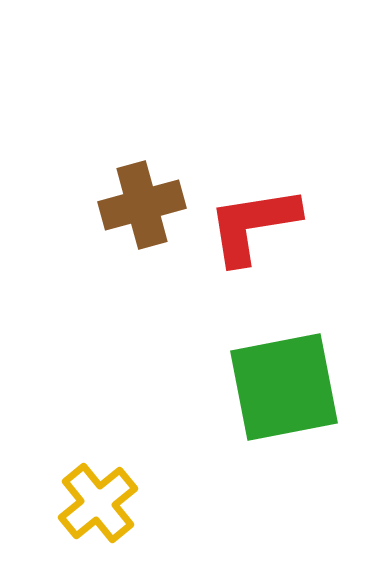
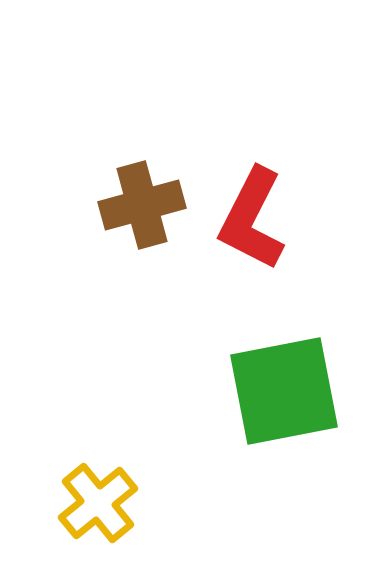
red L-shape: moved 1 px left, 6 px up; rotated 54 degrees counterclockwise
green square: moved 4 px down
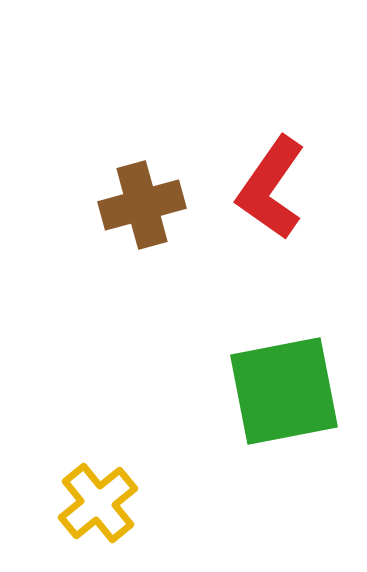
red L-shape: moved 19 px right, 31 px up; rotated 8 degrees clockwise
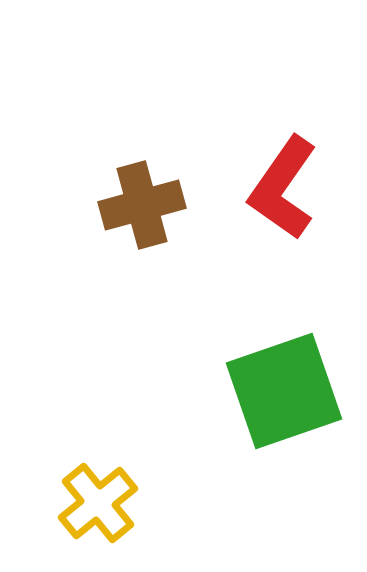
red L-shape: moved 12 px right
green square: rotated 8 degrees counterclockwise
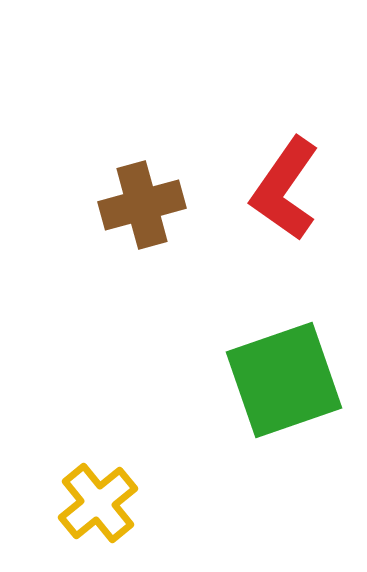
red L-shape: moved 2 px right, 1 px down
green square: moved 11 px up
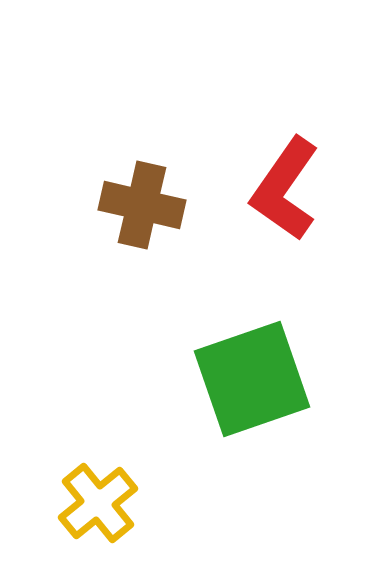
brown cross: rotated 28 degrees clockwise
green square: moved 32 px left, 1 px up
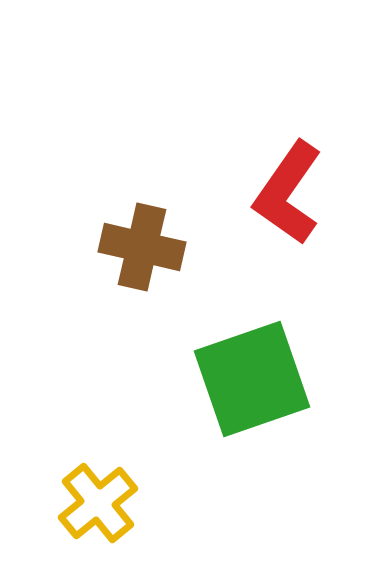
red L-shape: moved 3 px right, 4 px down
brown cross: moved 42 px down
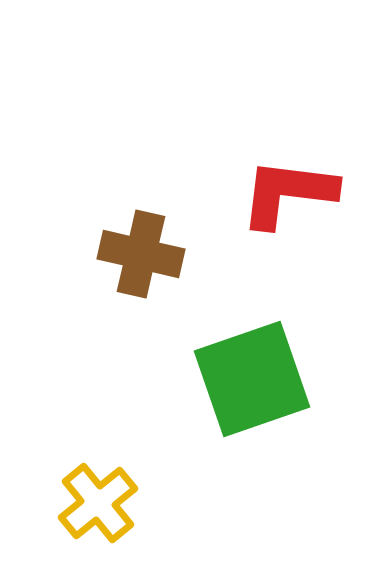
red L-shape: rotated 62 degrees clockwise
brown cross: moved 1 px left, 7 px down
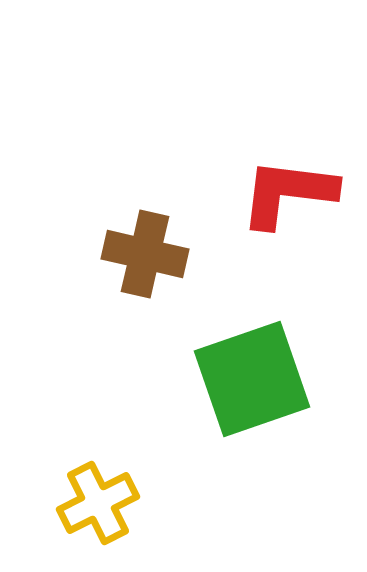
brown cross: moved 4 px right
yellow cross: rotated 12 degrees clockwise
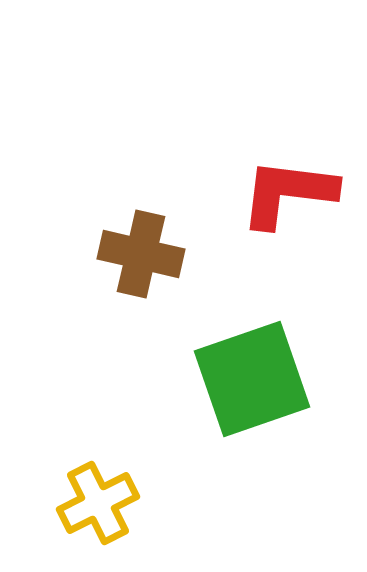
brown cross: moved 4 px left
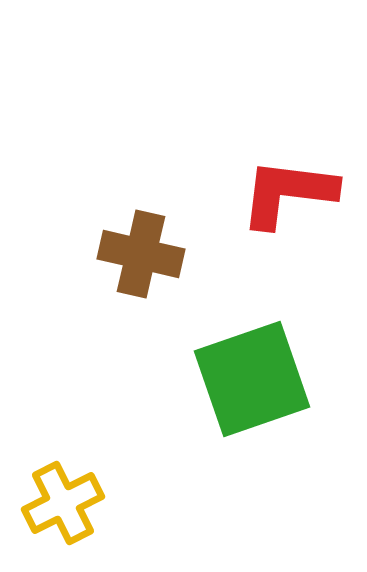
yellow cross: moved 35 px left
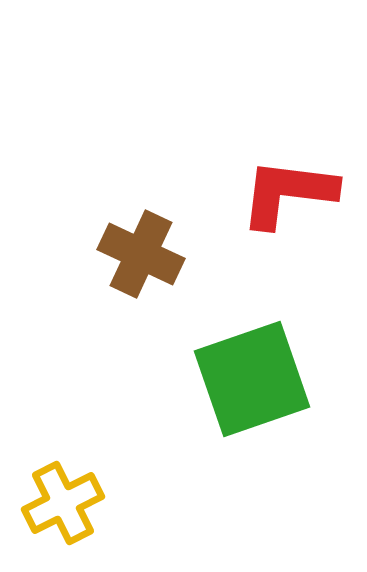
brown cross: rotated 12 degrees clockwise
